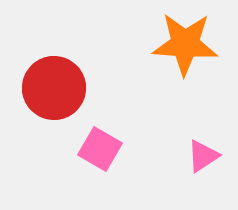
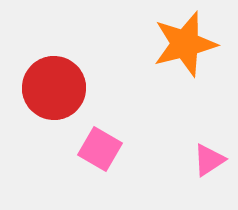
orange star: rotated 18 degrees counterclockwise
pink triangle: moved 6 px right, 4 px down
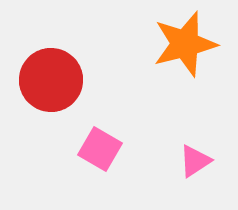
red circle: moved 3 px left, 8 px up
pink triangle: moved 14 px left, 1 px down
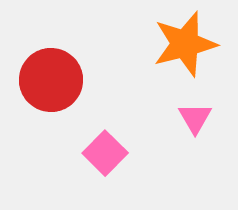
pink square: moved 5 px right, 4 px down; rotated 15 degrees clockwise
pink triangle: moved 43 px up; rotated 27 degrees counterclockwise
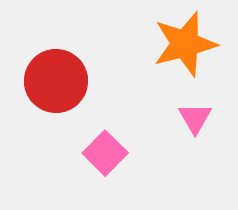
red circle: moved 5 px right, 1 px down
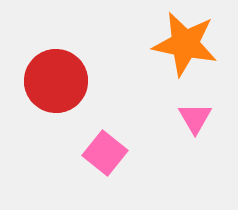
orange star: rotated 26 degrees clockwise
pink square: rotated 6 degrees counterclockwise
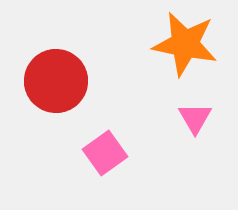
pink square: rotated 15 degrees clockwise
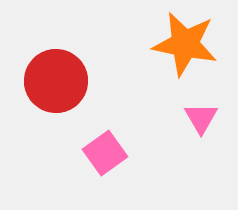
pink triangle: moved 6 px right
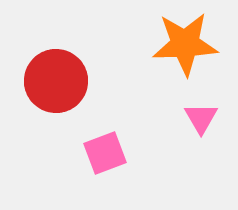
orange star: rotated 14 degrees counterclockwise
pink square: rotated 15 degrees clockwise
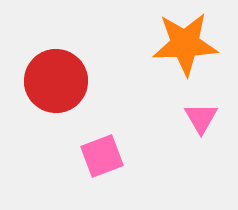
pink square: moved 3 px left, 3 px down
